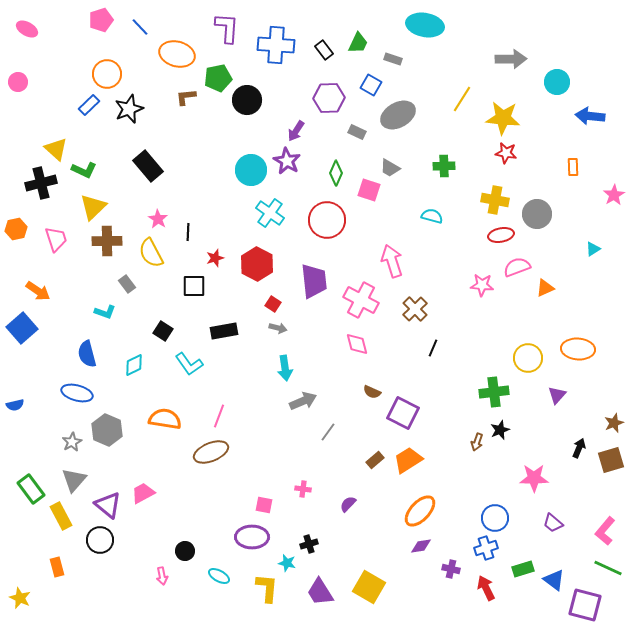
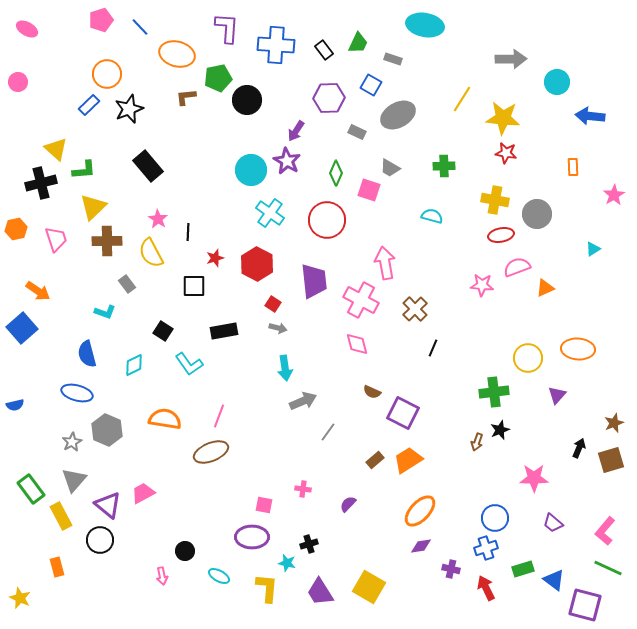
green L-shape at (84, 170): rotated 30 degrees counterclockwise
pink arrow at (392, 261): moved 7 px left, 2 px down; rotated 8 degrees clockwise
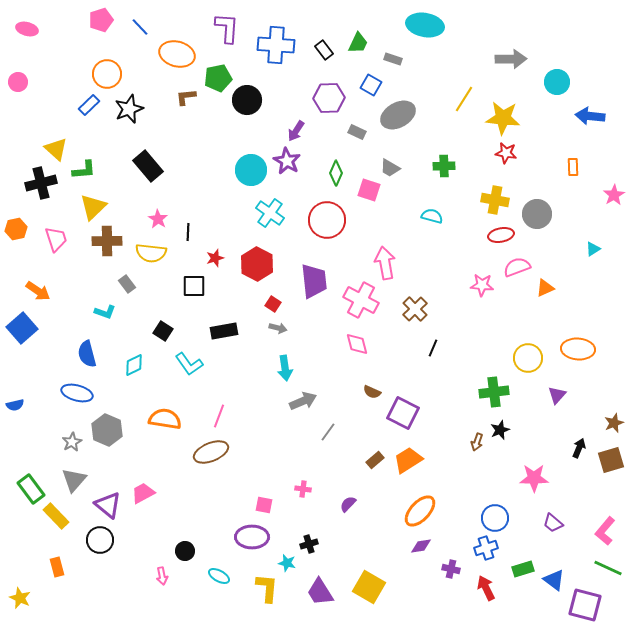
pink ellipse at (27, 29): rotated 15 degrees counterclockwise
yellow line at (462, 99): moved 2 px right
yellow semicircle at (151, 253): rotated 56 degrees counterclockwise
yellow rectangle at (61, 516): moved 5 px left; rotated 16 degrees counterclockwise
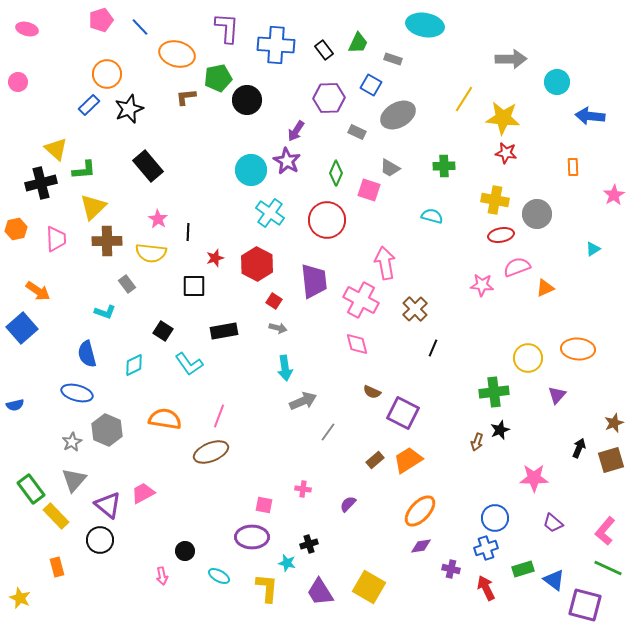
pink trapezoid at (56, 239): rotated 16 degrees clockwise
red square at (273, 304): moved 1 px right, 3 px up
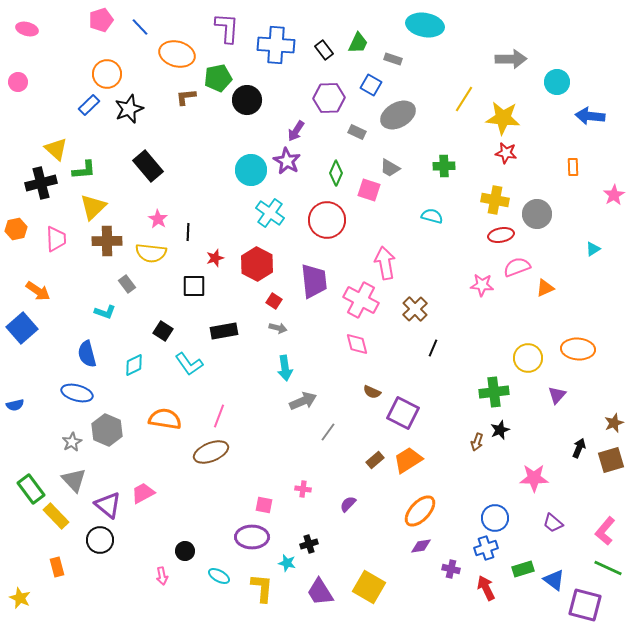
gray triangle at (74, 480): rotated 24 degrees counterclockwise
yellow L-shape at (267, 588): moved 5 px left
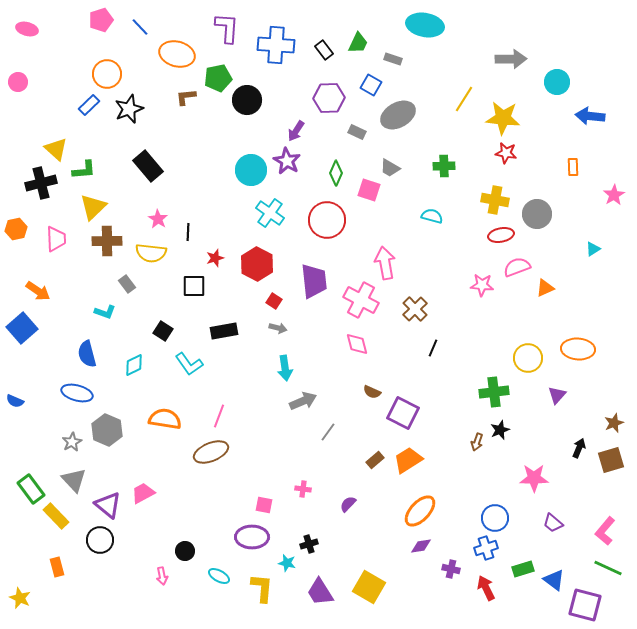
blue semicircle at (15, 405): moved 4 px up; rotated 36 degrees clockwise
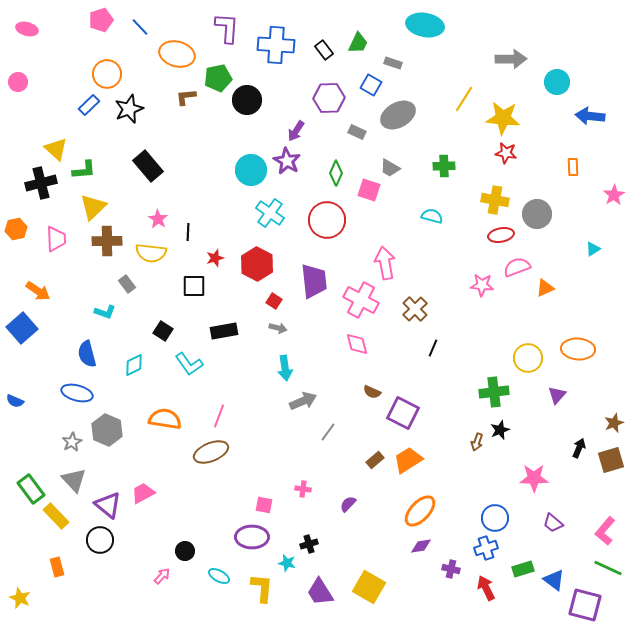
gray rectangle at (393, 59): moved 4 px down
pink arrow at (162, 576): rotated 126 degrees counterclockwise
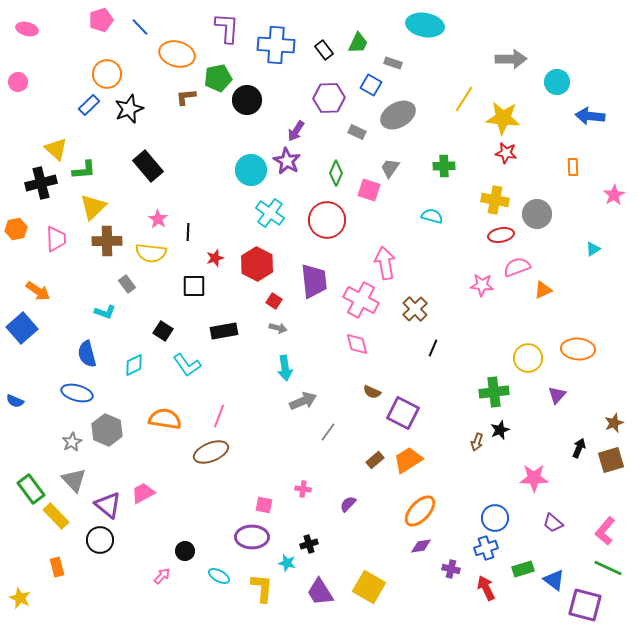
gray trapezoid at (390, 168): rotated 95 degrees clockwise
orange triangle at (545, 288): moved 2 px left, 2 px down
cyan L-shape at (189, 364): moved 2 px left, 1 px down
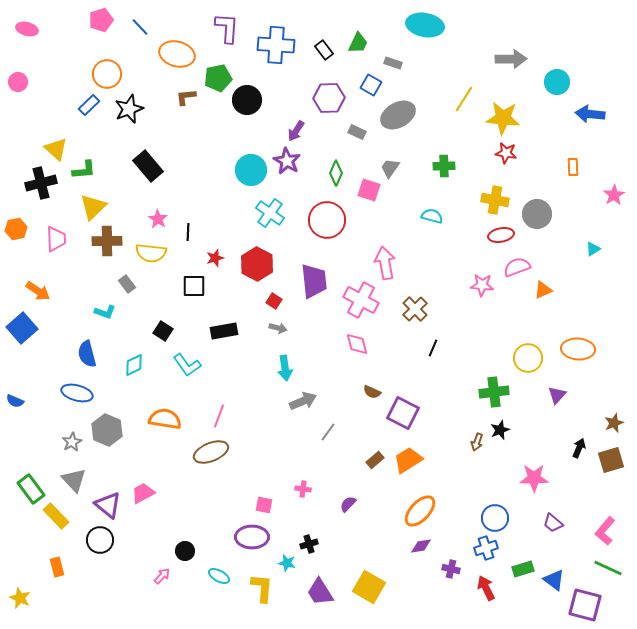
blue arrow at (590, 116): moved 2 px up
